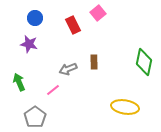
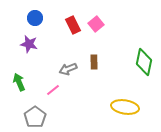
pink square: moved 2 px left, 11 px down
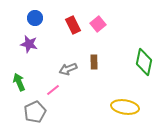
pink square: moved 2 px right
gray pentagon: moved 5 px up; rotated 10 degrees clockwise
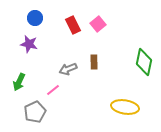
green arrow: rotated 132 degrees counterclockwise
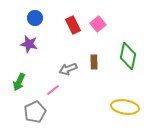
green diamond: moved 16 px left, 6 px up
